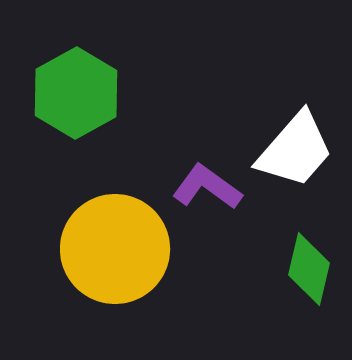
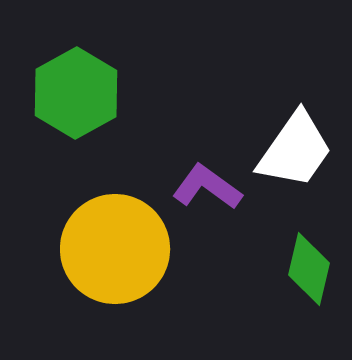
white trapezoid: rotated 6 degrees counterclockwise
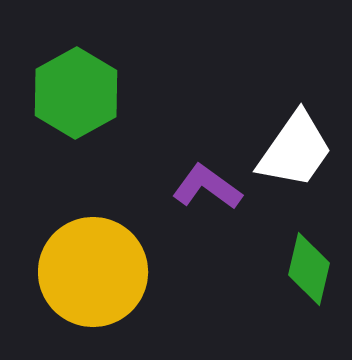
yellow circle: moved 22 px left, 23 px down
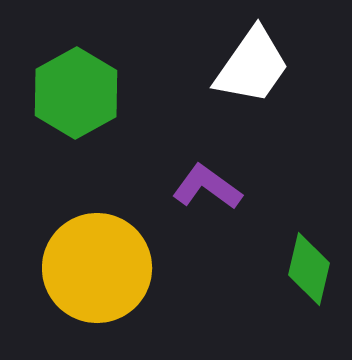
white trapezoid: moved 43 px left, 84 px up
yellow circle: moved 4 px right, 4 px up
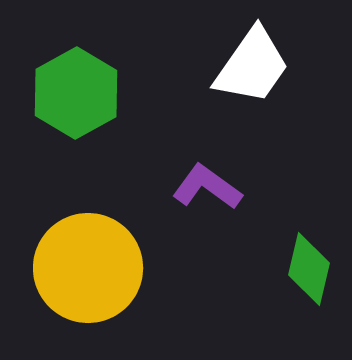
yellow circle: moved 9 px left
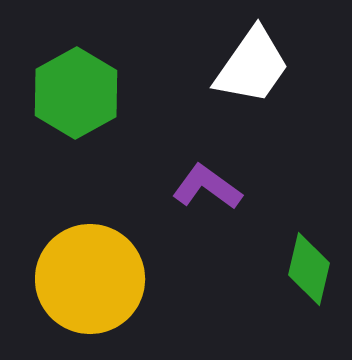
yellow circle: moved 2 px right, 11 px down
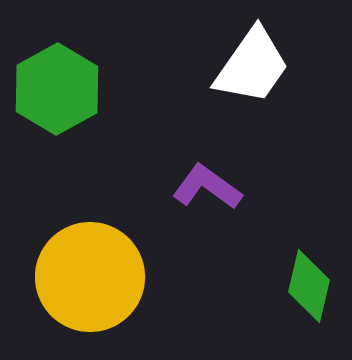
green hexagon: moved 19 px left, 4 px up
green diamond: moved 17 px down
yellow circle: moved 2 px up
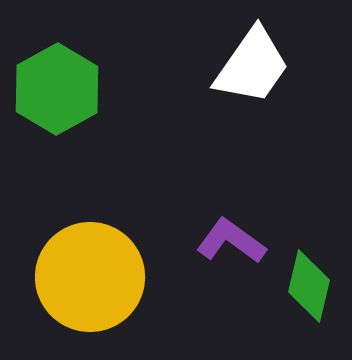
purple L-shape: moved 24 px right, 54 px down
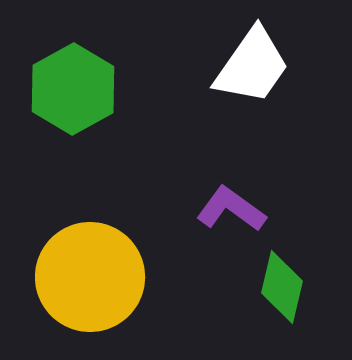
green hexagon: moved 16 px right
purple L-shape: moved 32 px up
green diamond: moved 27 px left, 1 px down
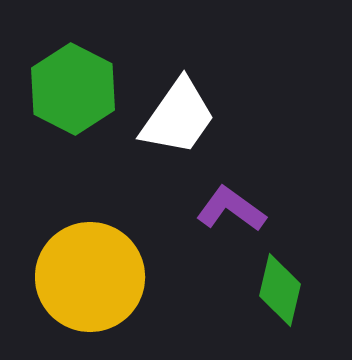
white trapezoid: moved 74 px left, 51 px down
green hexagon: rotated 4 degrees counterclockwise
green diamond: moved 2 px left, 3 px down
